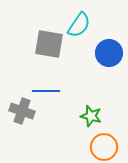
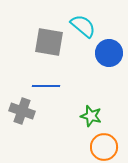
cyan semicircle: moved 4 px right, 1 px down; rotated 84 degrees counterclockwise
gray square: moved 2 px up
blue line: moved 5 px up
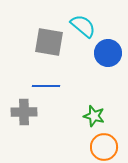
blue circle: moved 1 px left
gray cross: moved 2 px right, 1 px down; rotated 20 degrees counterclockwise
green star: moved 3 px right
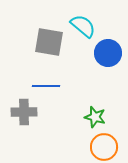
green star: moved 1 px right, 1 px down
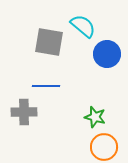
blue circle: moved 1 px left, 1 px down
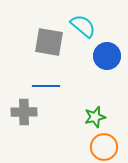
blue circle: moved 2 px down
green star: rotated 30 degrees counterclockwise
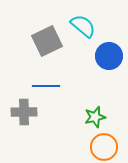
gray square: moved 2 px left, 1 px up; rotated 36 degrees counterclockwise
blue circle: moved 2 px right
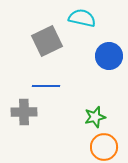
cyan semicircle: moved 1 px left, 8 px up; rotated 28 degrees counterclockwise
